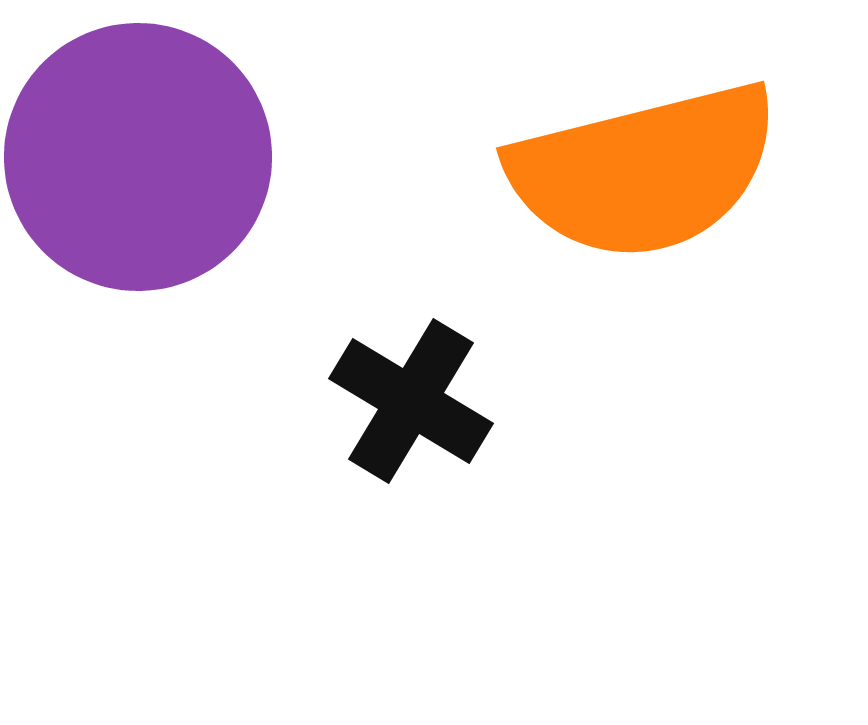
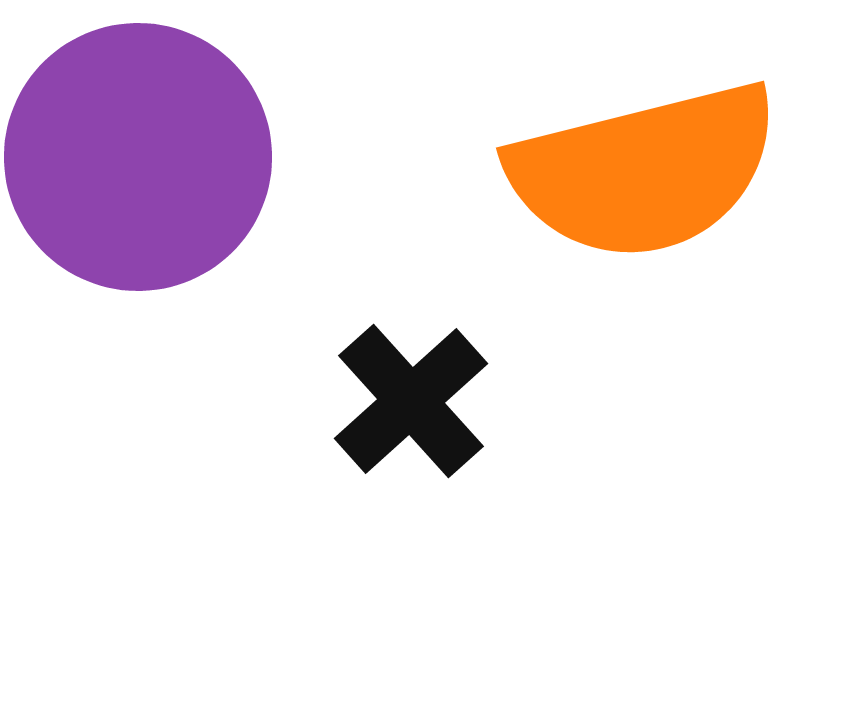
black cross: rotated 17 degrees clockwise
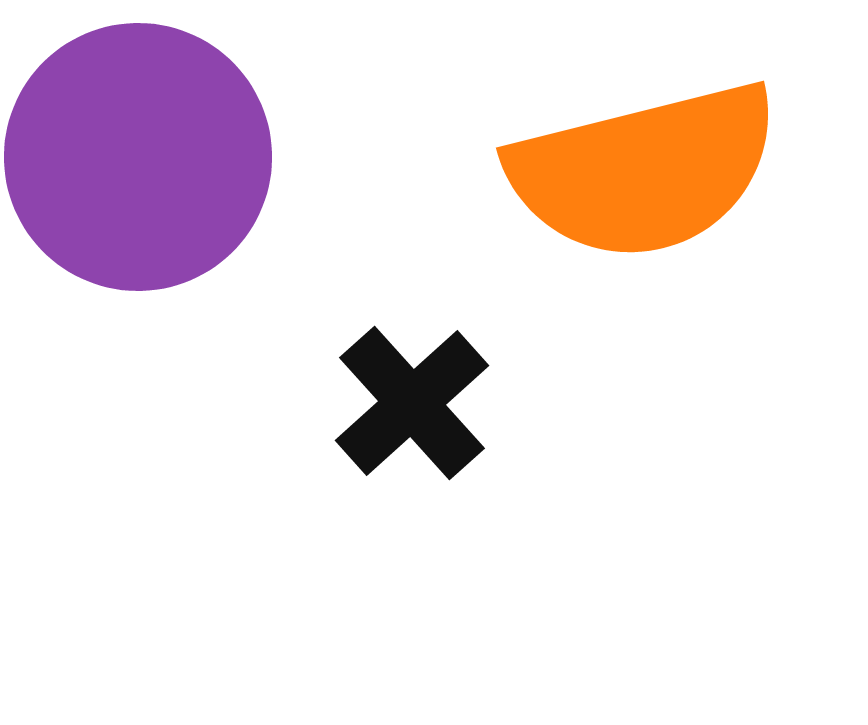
black cross: moved 1 px right, 2 px down
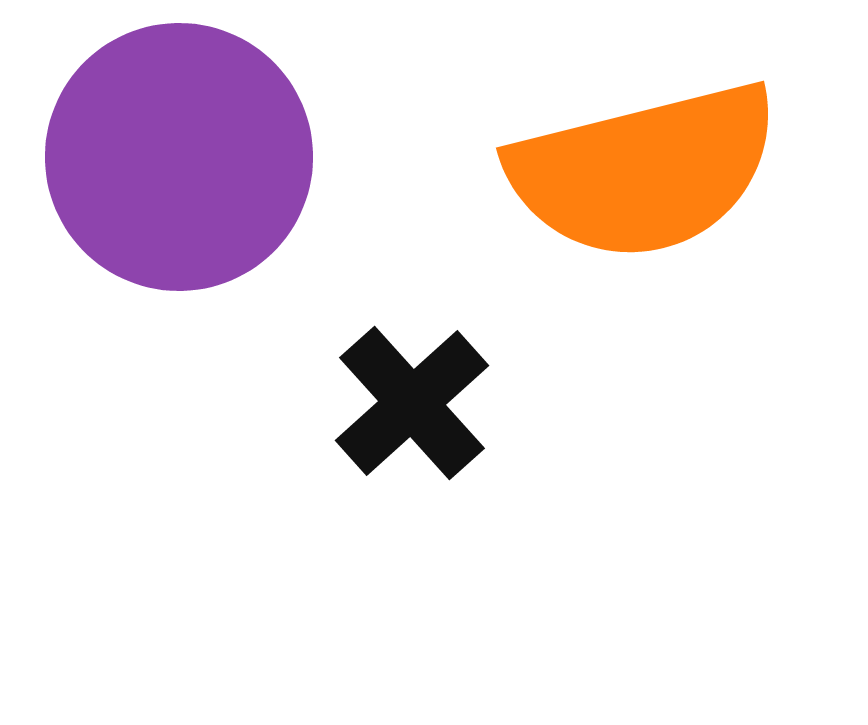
purple circle: moved 41 px right
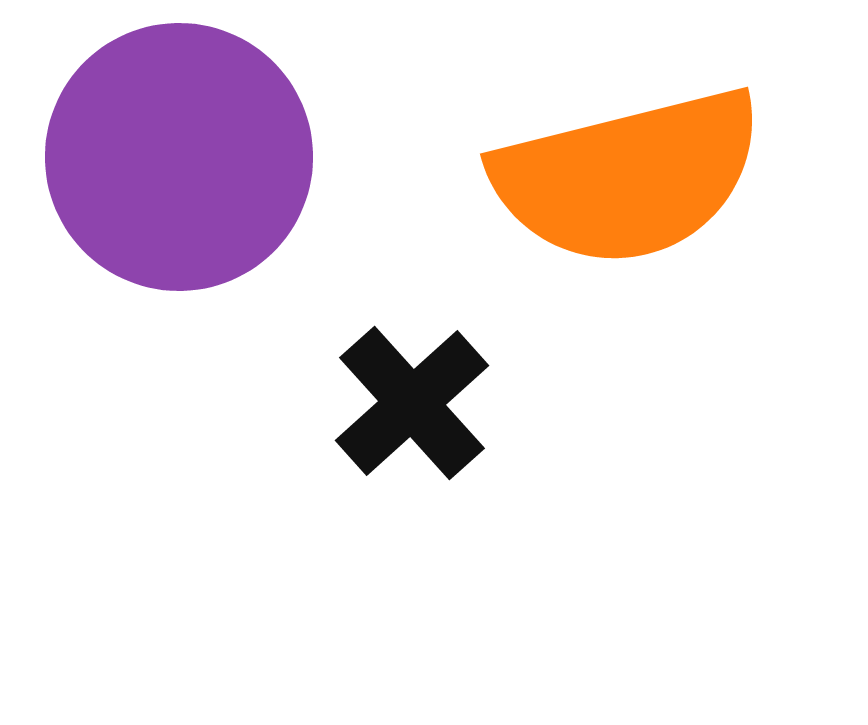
orange semicircle: moved 16 px left, 6 px down
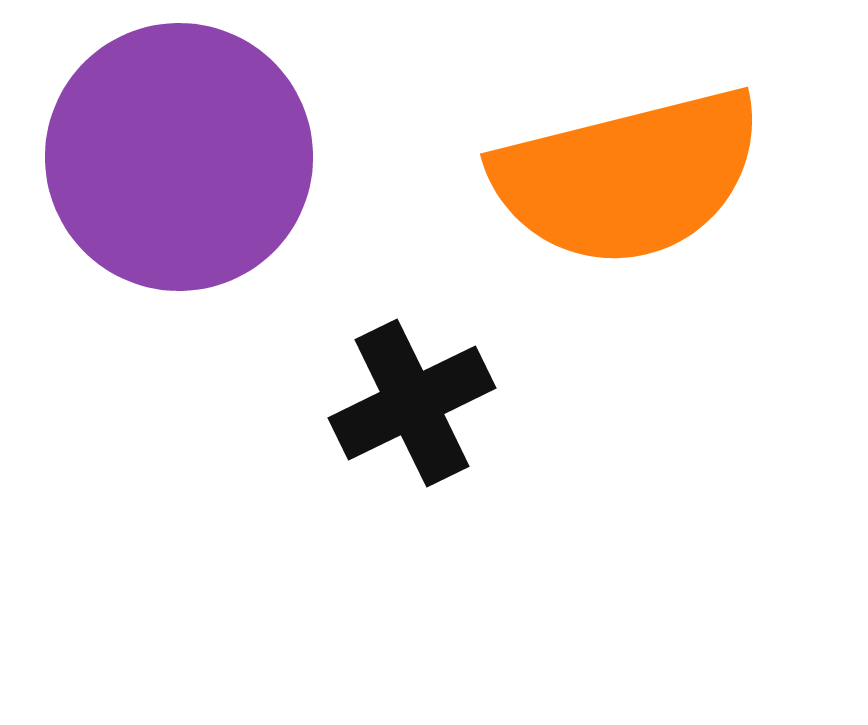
black cross: rotated 16 degrees clockwise
